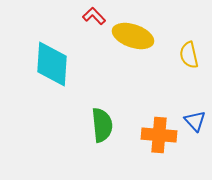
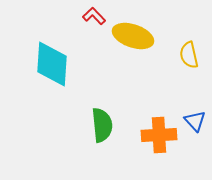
orange cross: rotated 8 degrees counterclockwise
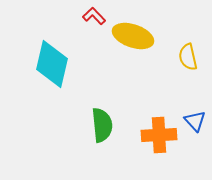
yellow semicircle: moved 1 px left, 2 px down
cyan diamond: rotated 9 degrees clockwise
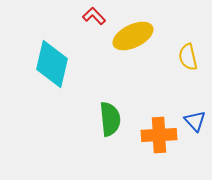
yellow ellipse: rotated 45 degrees counterclockwise
green semicircle: moved 8 px right, 6 px up
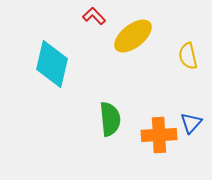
yellow ellipse: rotated 12 degrees counterclockwise
yellow semicircle: moved 1 px up
blue triangle: moved 4 px left, 2 px down; rotated 25 degrees clockwise
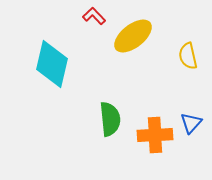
orange cross: moved 4 px left
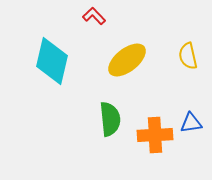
yellow ellipse: moved 6 px left, 24 px down
cyan diamond: moved 3 px up
blue triangle: rotated 40 degrees clockwise
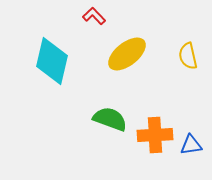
yellow ellipse: moved 6 px up
green semicircle: rotated 64 degrees counterclockwise
blue triangle: moved 22 px down
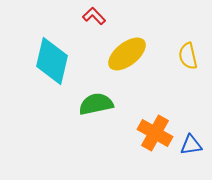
green semicircle: moved 14 px left, 15 px up; rotated 32 degrees counterclockwise
orange cross: moved 2 px up; rotated 32 degrees clockwise
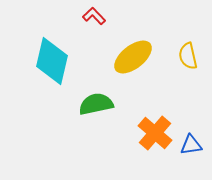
yellow ellipse: moved 6 px right, 3 px down
orange cross: rotated 12 degrees clockwise
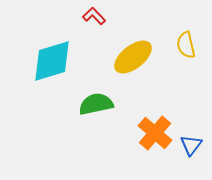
yellow semicircle: moved 2 px left, 11 px up
cyan diamond: rotated 60 degrees clockwise
blue triangle: rotated 45 degrees counterclockwise
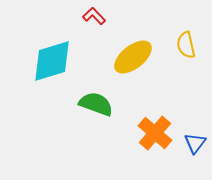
green semicircle: rotated 32 degrees clockwise
blue triangle: moved 4 px right, 2 px up
